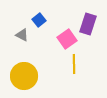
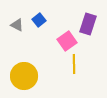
gray triangle: moved 5 px left, 10 px up
pink square: moved 2 px down
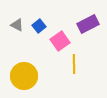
blue square: moved 6 px down
purple rectangle: rotated 45 degrees clockwise
pink square: moved 7 px left
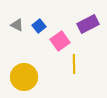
yellow circle: moved 1 px down
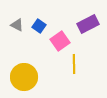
blue square: rotated 16 degrees counterclockwise
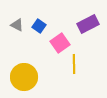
pink square: moved 2 px down
